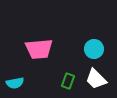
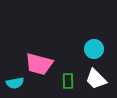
pink trapezoid: moved 15 px down; rotated 20 degrees clockwise
green rectangle: rotated 21 degrees counterclockwise
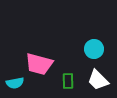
white trapezoid: moved 2 px right, 1 px down
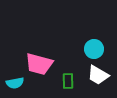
white trapezoid: moved 5 px up; rotated 15 degrees counterclockwise
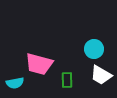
white trapezoid: moved 3 px right
green rectangle: moved 1 px left, 1 px up
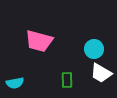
pink trapezoid: moved 23 px up
white trapezoid: moved 2 px up
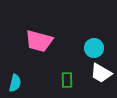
cyan circle: moved 1 px up
cyan semicircle: rotated 66 degrees counterclockwise
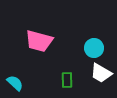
cyan semicircle: rotated 60 degrees counterclockwise
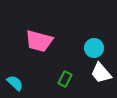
white trapezoid: rotated 20 degrees clockwise
green rectangle: moved 2 px left, 1 px up; rotated 28 degrees clockwise
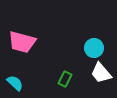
pink trapezoid: moved 17 px left, 1 px down
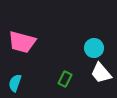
cyan semicircle: rotated 114 degrees counterclockwise
